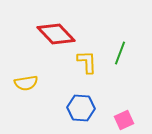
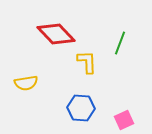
green line: moved 10 px up
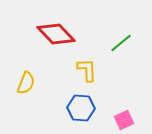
green line: moved 1 px right; rotated 30 degrees clockwise
yellow L-shape: moved 8 px down
yellow semicircle: rotated 60 degrees counterclockwise
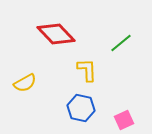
yellow semicircle: moved 1 px left; rotated 40 degrees clockwise
blue hexagon: rotated 8 degrees clockwise
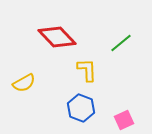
red diamond: moved 1 px right, 3 px down
yellow semicircle: moved 1 px left
blue hexagon: rotated 8 degrees clockwise
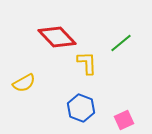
yellow L-shape: moved 7 px up
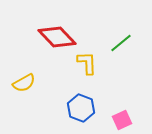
pink square: moved 2 px left
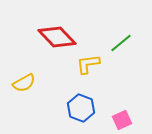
yellow L-shape: moved 1 px right, 1 px down; rotated 95 degrees counterclockwise
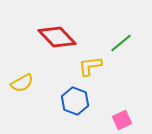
yellow L-shape: moved 2 px right, 2 px down
yellow semicircle: moved 2 px left
blue hexagon: moved 6 px left, 7 px up
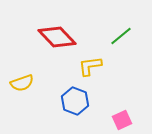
green line: moved 7 px up
yellow semicircle: rotated 10 degrees clockwise
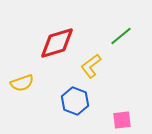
red diamond: moved 6 px down; rotated 63 degrees counterclockwise
yellow L-shape: moved 1 px right; rotated 30 degrees counterclockwise
pink square: rotated 18 degrees clockwise
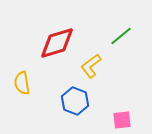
yellow semicircle: rotated 100 degrees clockwise
